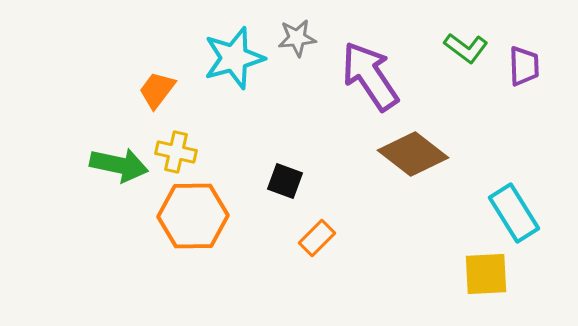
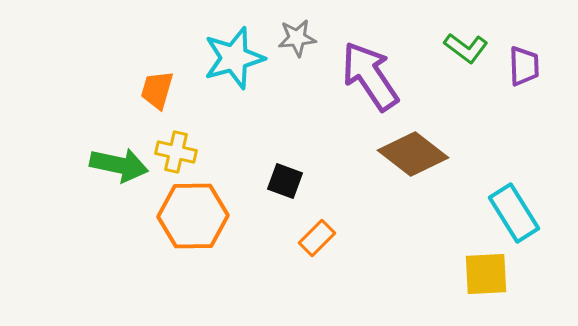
orange trapezoid: rotated 21 degrees counterclockwise
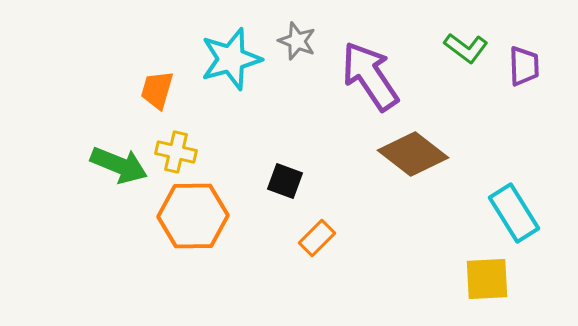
gray star: moved 3 px down; rotated 27 degrees clockwise
cyan star: moved 3 px left, 1 px down
green arrow: rotated 10 degrees clockwise
yellow square: moved 1 px right, 5 px down
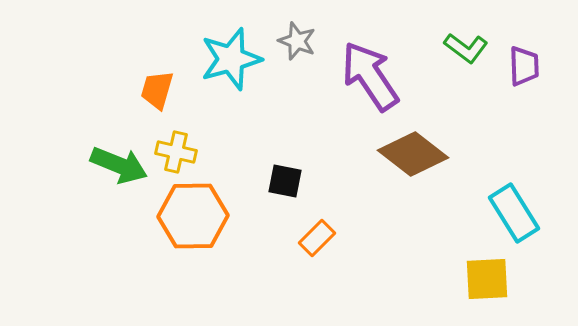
black square: rotated 9 degrees counterclockwise
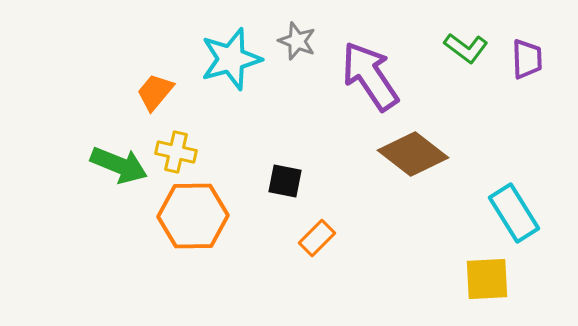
purple trapezoid: moved 3 px right, 7 px up
orange trapezoid: moved 2 px left, 2 px down; rotated 24 degrees clockwise
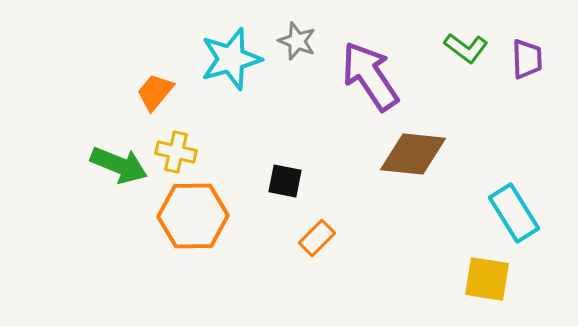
brown diamond: rotated 32 degrees counterclockwise
yellow square: rotated 12 degrees clockwise
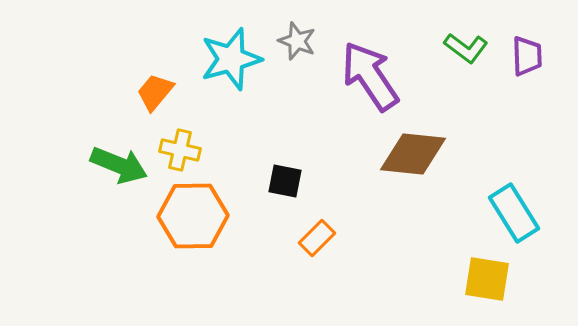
purple trapezoid: moved 3 px up
yellow cross: moved 4 px right, 2 px up
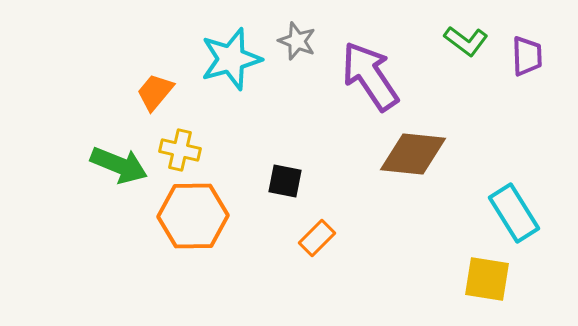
green L-shape: moved 7 px up
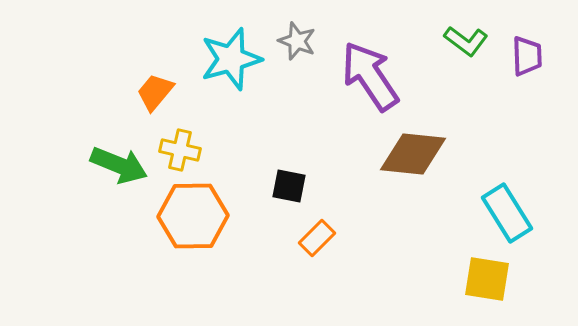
black square: moved 4 px right, 5 px down
cyan rectangle: moved 7 px left
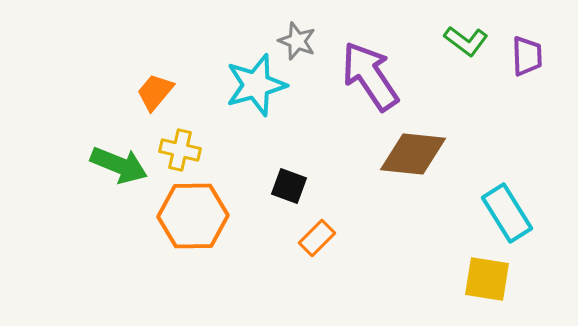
cyan star: moved 25 px right, 26 px down
black square: rotated 9 degrees clockwise
